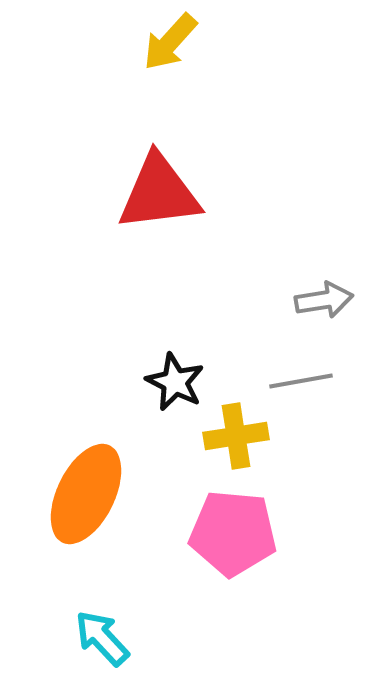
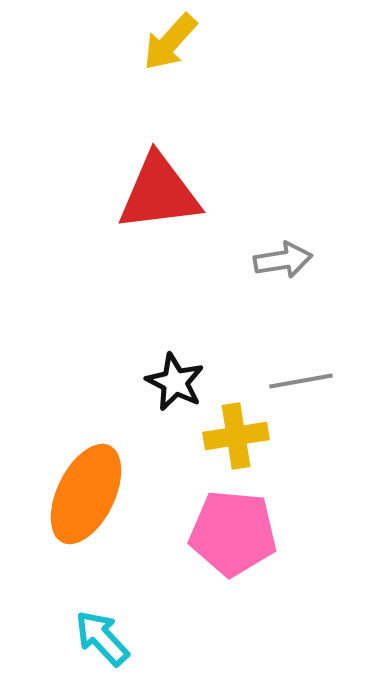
gray arrow: moved 41 px left, 40 px up
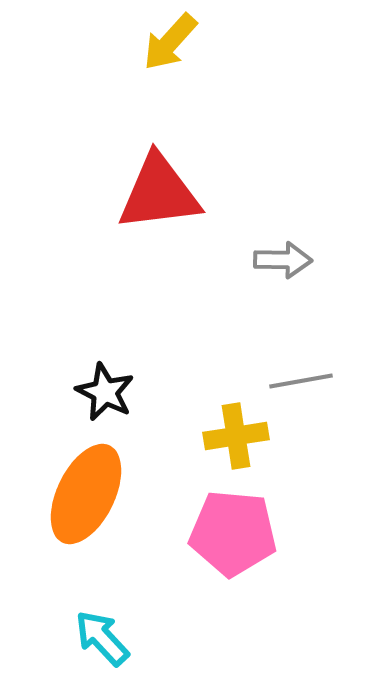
gray arrow: rotated 10 degrees clockwise
black star: moved 70 px left, 10 px down
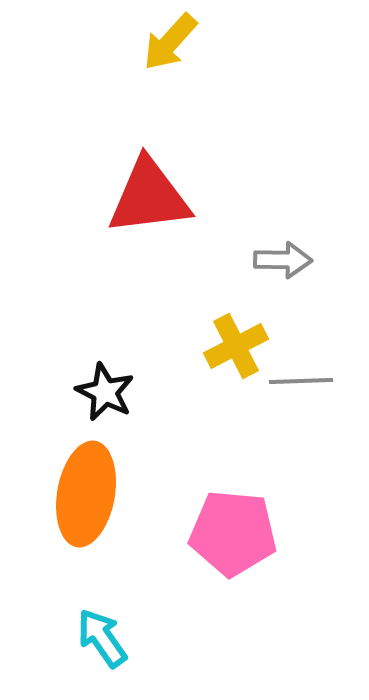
red triangle: moved 10 px left, 4 px down
gray line: rotated 8 degrees clockwise
yellow cross: moved 90 px up; rotated 18 degrees counterclockwise
orange ellipse: rotated 16 degrees counterclockwise
cyan arrow: rotated 8 degrees clockwise
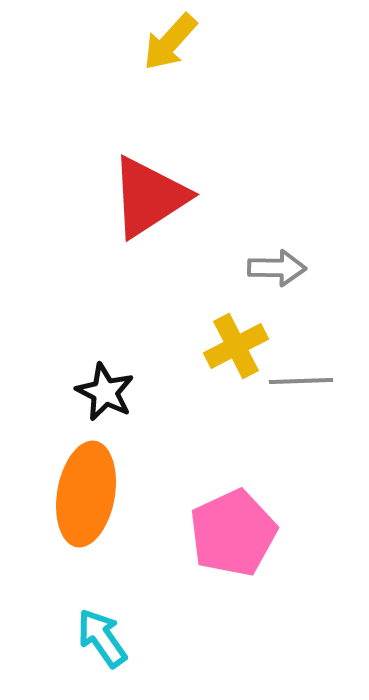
red triangle: rotated 26 degrees counterclockwise
gray arrow: moved 6 px left, 8 px down
pink pentagon: rotated 30 degrees counterclockwise
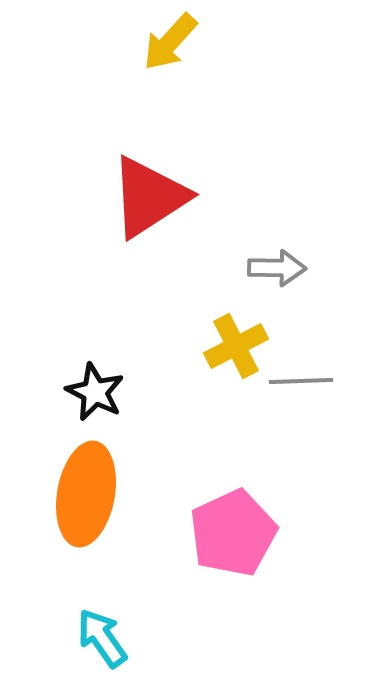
black star: moved 10 px left
